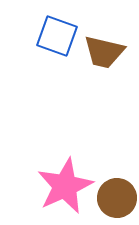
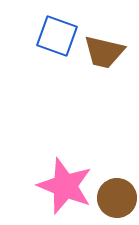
pink star: rotated 26 degrees counterclockwise
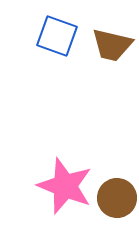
brown trapezoid: moved 8 px right, 7 px up
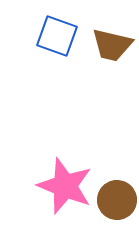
brown circle: moved 2 px down
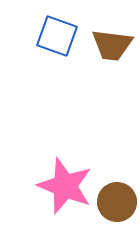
brown trapezoid: rotated 6 degrees counterclockwise
brown circle: moved 2 px down
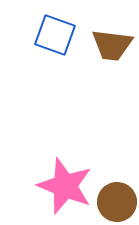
blue square: moved 2 px left, 1 px up
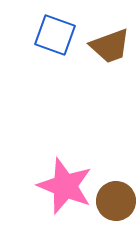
brown trapezoid: moved 2 px left, 1 px down; rotated 27 degrees counterclockwise
brown circle: moved 1 px left, 1 px up
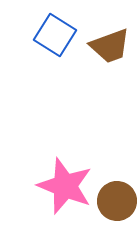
blue square: rotated 12 degrees clockwise
brown circle: moved 1 px right
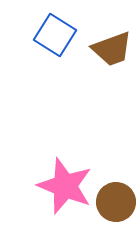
brown trapezoid: moved 2 px right, 3 px down
brown circle: moved 1 px left, 1 px down
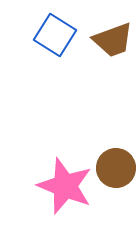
brown trapezoid: moved 1 px right, 9 px up
brown circle: moved 34 px up
